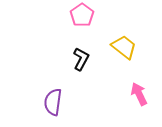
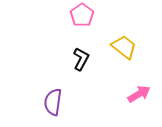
pink arrow: rotated 85 degrees clockwise
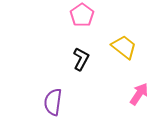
pink arrow: rotated 25 degrees counterclockwise
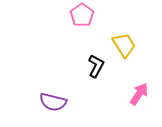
yellow trapezoid: moved 2 px up; rotated 20 degrees clockwise
black L-shape: moved 15 px right, 7 px down
purple semicircle: rotated 84 degrees counterclockwise
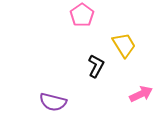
pink arrow: moved 2 px right; rotated 30 degrees clockwise
